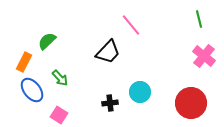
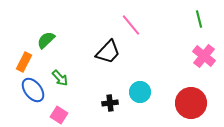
green semicircle: moved 1 px left, 1 px up
blue ellipse: moved 1 px right
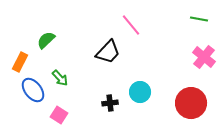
green line: rotated 66 degrees counterclockwise
pink cross: moved 1 px down
orange rectangle: moved 4 px left
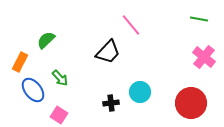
black cross: moved 1 px right
